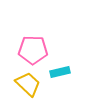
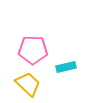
cyan rectangle: moved 6 px right, 5 px up
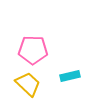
cyan rectangle: moved 4 px right, 9 px down
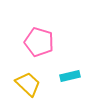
pink pentagon: moved 6 px right, 8 px up; rotated 16 degrees clockwise
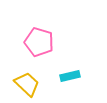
yellow trapezoid: moved 1 px left
